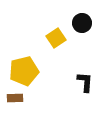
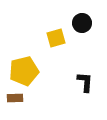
yellow square: rotated 18 degrees clockwise
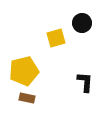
brown rectangle: moved 12 px right; rotated 14 degrees clockwise
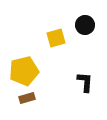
black circle: moved 3 px right, 2 px down
brown rectangle: rotated 28 degrees counterclockwise
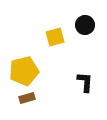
yellow square: moved 1 px left, 1 px up
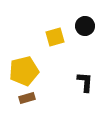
black circle: moved 1 px down
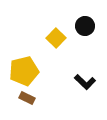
yellow square: moved 1 px right, 1 px down; rotated 30 degrees counterclockwise
black L-shape: rotated 130 degrees clockwise
brown rectangle: rotated 42 degrees clockwise
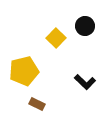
brown rectangle: moved 10 px right, 6 px down
